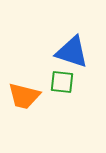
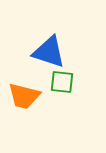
blue triangle: moved 23 px left
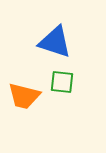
blue triangle: moved 6 px right, 10 px up
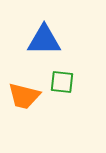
blue triangle: moved 11 px left, 2 px up; rotated 18 degrees counterclockwise
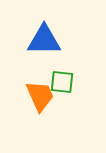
orange trapezoid: moved 16 px right; rotated 128 degrees counterclockwise
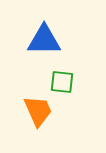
orange trapezoid: moved 2 px left, 15 px down
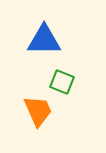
green square: rotated 15 degrees clockwise
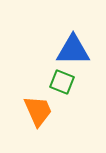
blue triangle: moved 29 px right, 10 px down
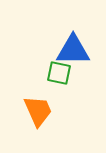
green square: moved 3 px left, 9 px up; rotated 10 degrees counterclockwise
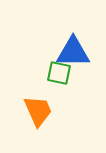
blue triangle: moved 2 px down
